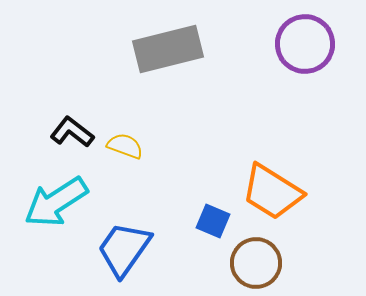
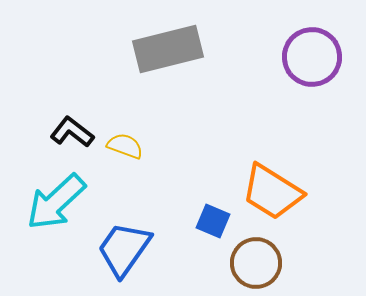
purple circle: moved 7 px right, 13 px down
cyan arrow: rotated 10 degrees counterclockwise
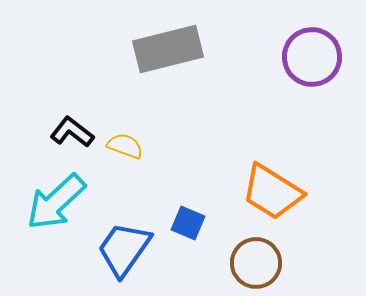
blue square: moved 25 px left, 2 px down
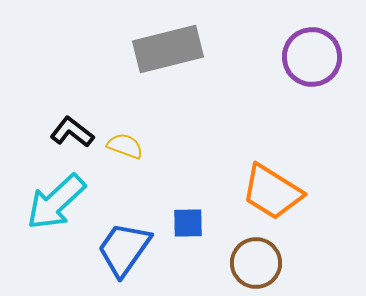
blue square: rotated 24 degrees counterclockwise
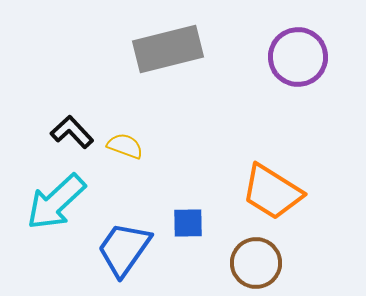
purple circle: moved 14 px left
black L-shape: rotated 9 degrees clockwise
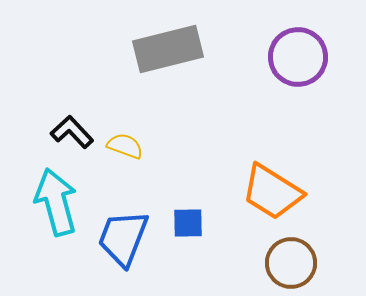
cyan arrow: rotated 118 degrees clockwise
blue trapezoid: moved 1 px left, 11 px up; rotated 14 degrees counterclockwise
brown circle: moved 35 px right
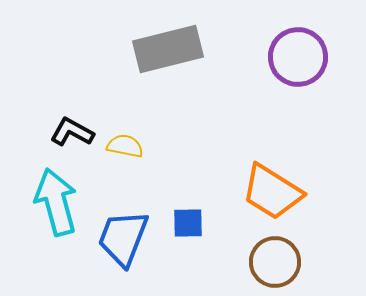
black L-shape: rotated 18 degrees counterclockwise
yellow semicircle: rotated 9 degrees counterclockwise
brown circle: moved 16 px left, 1 px up
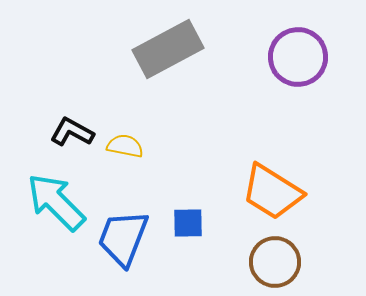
gray rectangle: rotated 14 degrees counterclockwise
cyan arrow: rotated 30 degrees counterclockwise
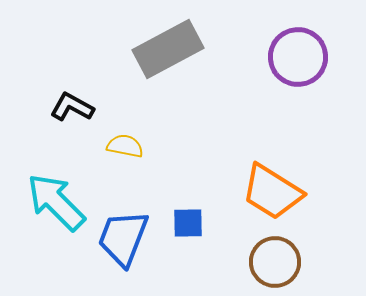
black L-shape: moved 25 px up
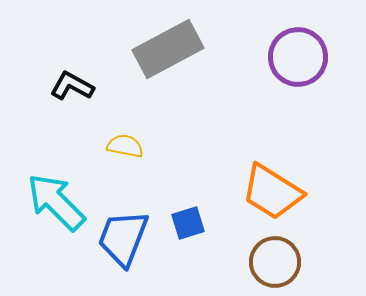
black L-shape: moved 21 px up
blue square: rotated 16 degrees counterclockwise
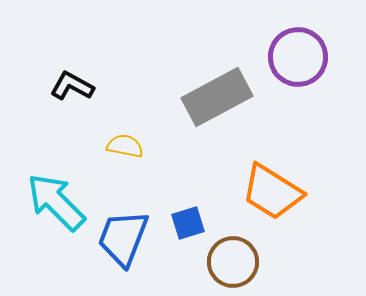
gray rectangle: moved 49 px right, 48 px down
brown circle: moved 42 px left
